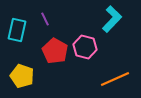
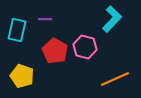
purple line: rotated 64 degrees counterclockwise
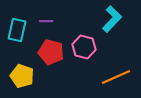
purple line: moved 1 px right, 2 px down
pink hexagon: moved 1 px left
red pentagon: moved 4 px left, 1 px down; rotated 15 degrees counterclockwise
orange line: moved 1 px right, 2 px up
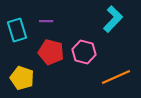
cyan L-shape: moved 1 px right
cyan rectangle: rotated 30 degrees counterclockwise
pink hexagon: moved 5 px down
yellow pentagon: moved 2 px down
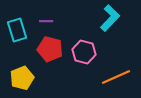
cyan L-shape: moved 3 px left, 1 px up
red pentagon: moved 1 px left, 3 px up
yellow pentagon: rotated 30 degrees clockwise
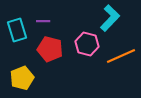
purple line: moved 3 px left
pink hexagon: moved 3 px right, 8 px up
orange line: moved 5 px right, 21 px up
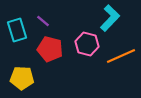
purple line: rotated 40 degrees clockwise
yellow pentagon: rotated 25 degrees clockwise
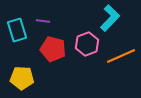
purple line: rotated 32 degrees counterclockwise
pink hexagon: rotated 25 degrees clockwise
red pentagon: moved 3 px right
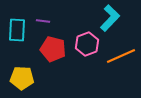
cyan rectangle: rotated 20 degrees clockwise
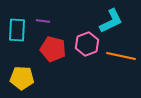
cyan L-shape: moved 1 px right, 3 px down; rotated 20 degrees clockwise
orange line: rotated 36 degrees clockwise
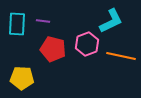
cyan rectangle: moved 6 px up
